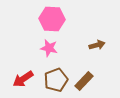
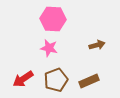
pink hexagon: moved 1 px right
brown rectangle: moved 5 px right; rotated 24 degrees clockwise
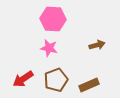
brown rectangle: moved 4 px down
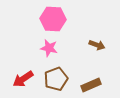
brown arrow: rotated 35 degrees clockwise
brown pentagon: moved 1 px up
brown rectangle: moved 2 px right
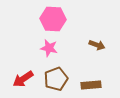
brown rectangle: rotated 18 degrees clockwise
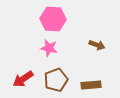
brown pentagon: moved 1 px down
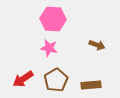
brown pentagon: rotated 10 degrees counterclockwise
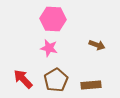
red arrow: rotated 80 degrees clockwise
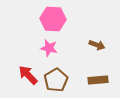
red arrow: moved 5 px right, 4 px up
brown rectangle: moved 7 px right, 5 px up
